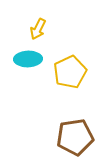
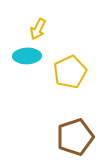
cyan ellipse: moved 1 px left, 3 px up
brown pentagon: rotated 9 degrees counterclockwise
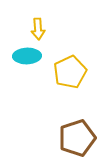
yellow arrow: rotated 30 degrees counterclockwise
brown pentagon: moved 2 px right, 1 px down
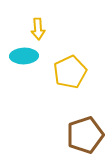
cyan ellipse: moved 3 px left
brown pentagon: moved 8 px right, 3 px up
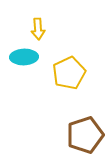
cyan ellipse: moved 1 px down
yellow pentagon: moved 1 px left, 1 px down
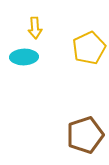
yellow arrow: moved 3 px left, 1 px up
yellow pentagon: moved 20 px right, 25 px up
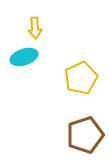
yellow pentagon: moved 8 px left, 30 px down
cyan ellipse: rotated 16 degrees counterclockwise
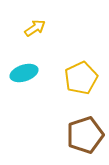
yellow arrow: rotated 120 degrees counterclockwise
cyan ellipse: moved 16 px down
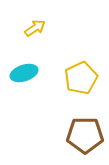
brown pentagon: rotated 18 degrees clockwise
